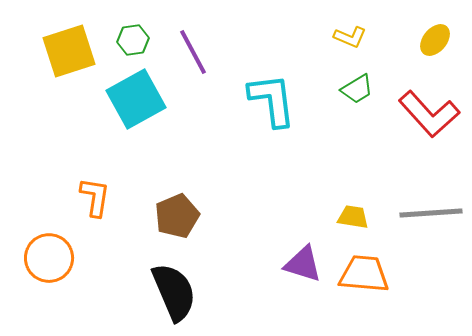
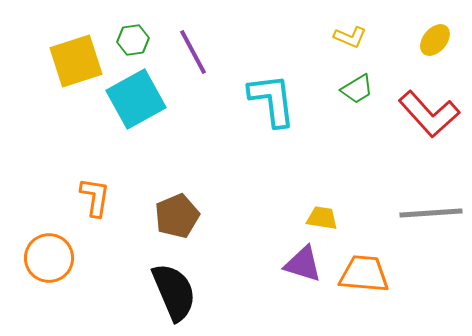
yellow square: moved 7 px right, 10 px down
yellow trapezoid: moved 31 px left, 1 px down
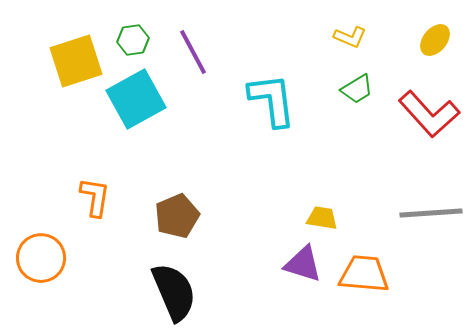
orange circle: moved 8 px left
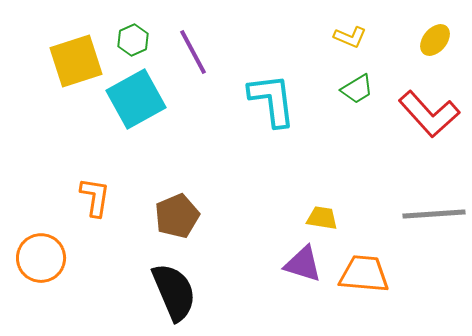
green hexagon: rotated 16 degrees counterclockwise
gray line: moved 3 px right, 1 px down
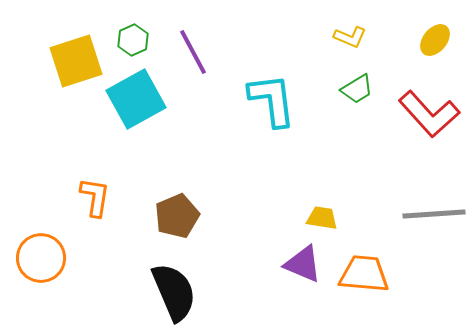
purple triangle: rotated 6 degrees clockwise
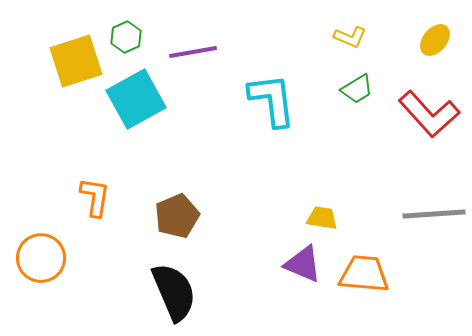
green hexagon: moved 7 px left, 3 px up
purple line: rotated 72 degrees counterclockwise
